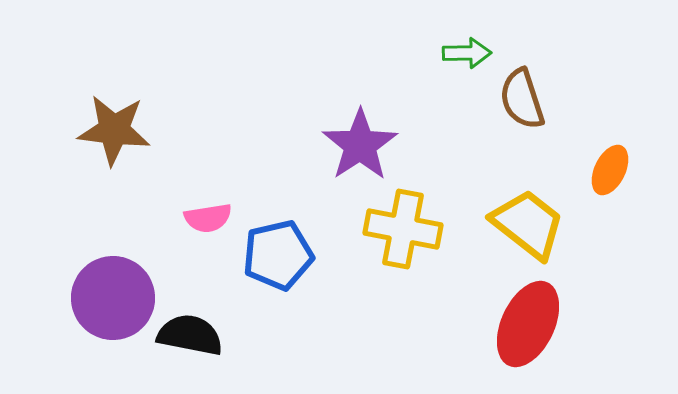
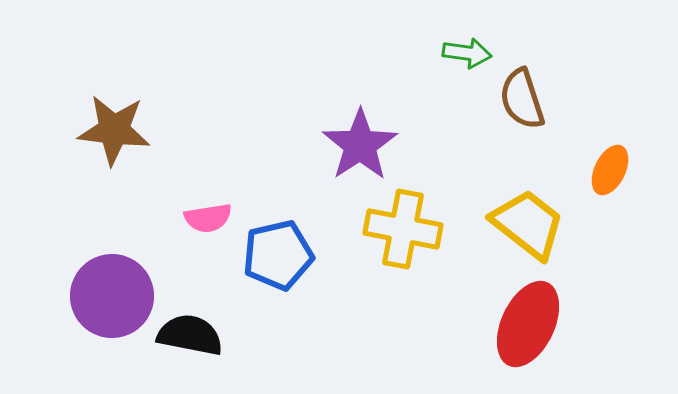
green arrow: rotated 9 degrees clockwise
purple circle: moved 1 px left, 2 px up
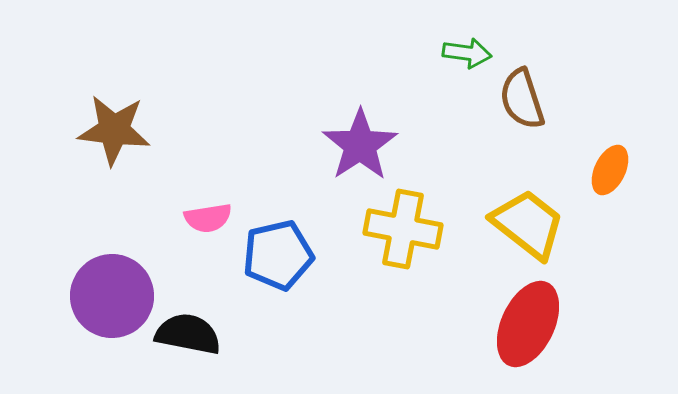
black semicircle: moved 2 px left, 1 px up
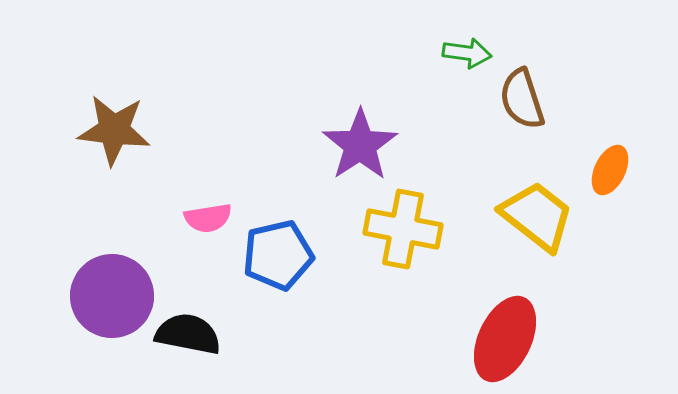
yellow trapezoid: moved 9 px right, 8 px up
red ellipse: moved 23 px left, 15 px down
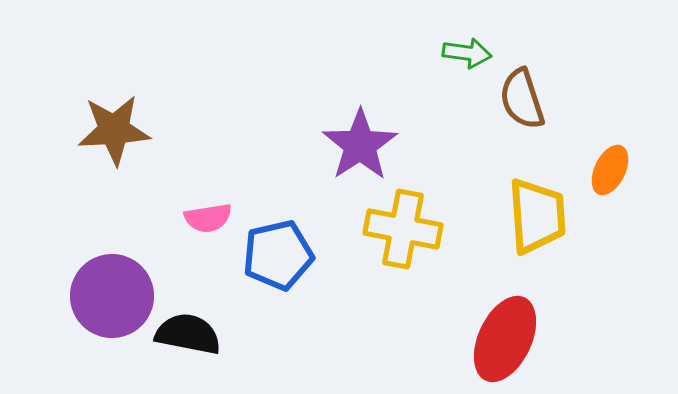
brown star: rotated 10 degrees counterclockwise
yellow trapezoid: rotated 48 degrees clockwise
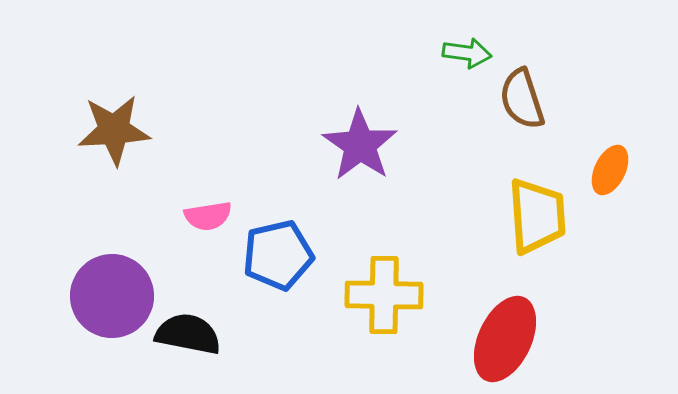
purple star: rotated 4 degrees counterclockwise
pink semicircle: moved 2 px up
yellow cross: moved 19 px left, 66 px down; rotated 10 degrees counterclockwise
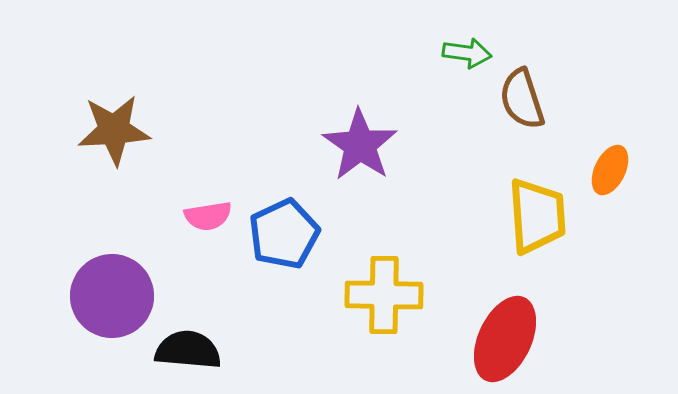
blue pentagon: moved 6 px right, 21 px up; rotated 12 degrees counterclockwise
black semicircle: moved 16 px down; rotated 6 degrees counterclockwise
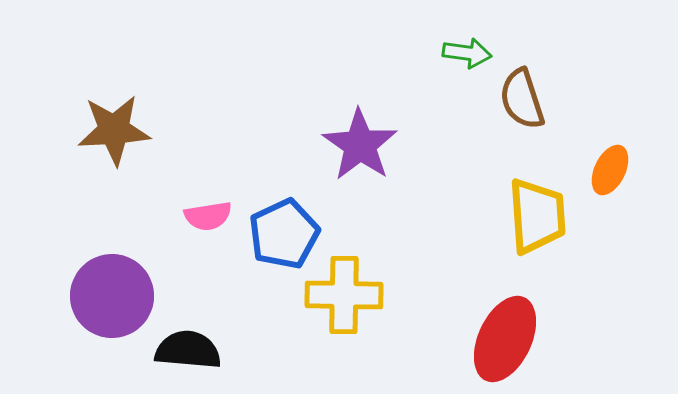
yellow cross: moved 40 px left
